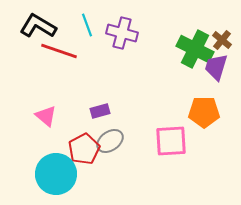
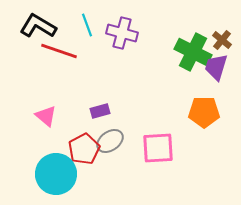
green cross: moved 2 px left, 3 px down
pink square: moved 13 px left, 7 px down
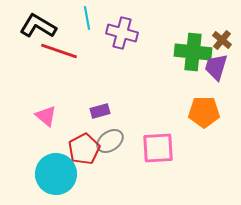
cyan line: moved 7 px up; rotated 10 degrees clockwise
green cross: rotated 21 degrees counterclockwise
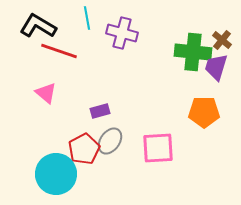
pink triangle: moved 23 px up
gray ellipse: rotated 20 degrees counterclockwise
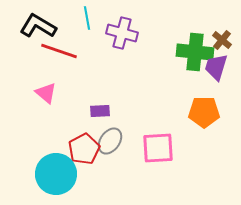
green cross: moved 2 px right
purple rectangle: rotated 12 degrees clockwise
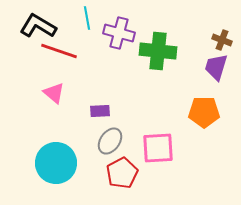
purple cross: moved 3 px left
brown cross: rotated 18 degrees counterclockwise
green cross: moved 37 px left, 1 px up
pink triangle: moved 8 px right
red pentagon: moved 38 px right, 24 px down
cyan circle: moved 11 px up
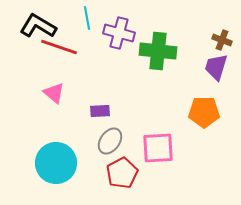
red line: moved 4 px up
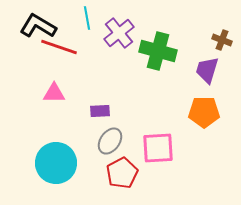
purple cross: rotated 36 degrees clockwise
green cross: rotated 9 degrees clockwise
purple trapezoid: moved 9 px left, 3 px down
pink triangle: rotated 40 degrees counterclockwise
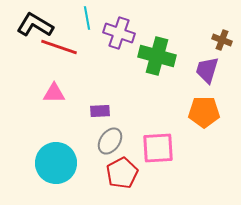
black L-shape: moved 3 px left, 1 px up
purple cross: rotated 32 degrees counterclockwise
green cross: moved 1 px left, 5 px down
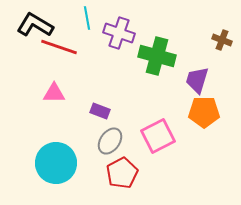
purple trapezoid: moved 10 px left, 10 px down
purple rectangle: rotated 24 degrees clockwise
pink square: moved 12 px up; rotated 24 degrees counterclockwise
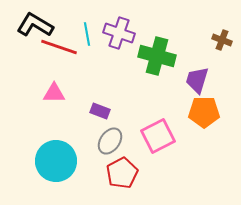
cyan line: moved 16 px down
cyan circle: moved 2 px up
